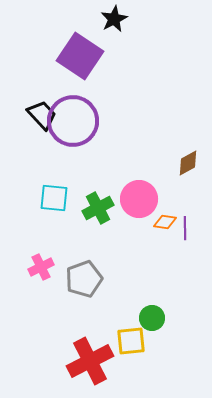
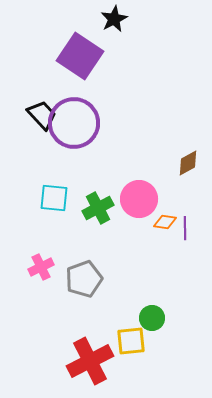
purple circle: moved 1 px right, 2 px down
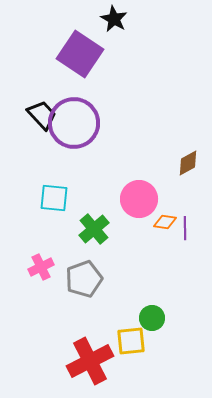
black star: rotated 16 degrees counterclockwise
purple square: moved 2 px up
green cross: moved 4 px left, 21 px down; rotated 12 degrees counterclockwise
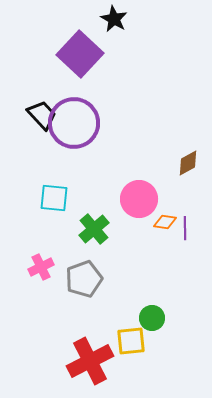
purple square: rotated 9 degrees clockwise
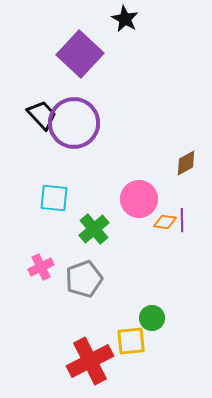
black star: moved 11 px right
brown diamond: moved 2 px left
purple line: moved 3 px left, 8 px up
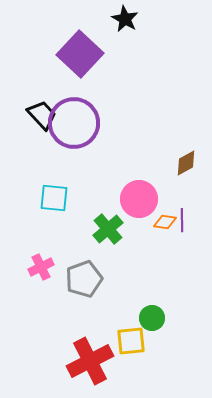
green cross: moved 14 px right
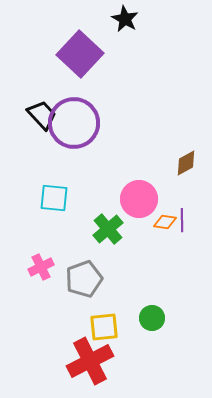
yellow square: moved 27 px left, 14 px up
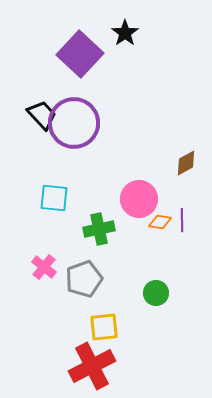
black star: moved 14 px down; rotated 8 degrees clockwise
orange diamond: moved 5 px left
green cross: moved 9 px left; rotated 28 degrees clockwise
pink cross: moved 3 px right; rotated 25 degrees counterclockwise
green circle: moved 4 px right, 25 px up
red cross: moved 2 px right, 5 px down
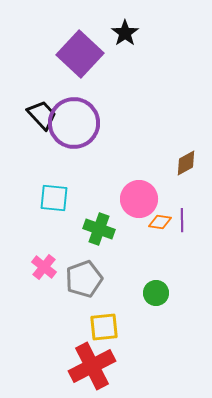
green cross: rotated 32 degrees clockwise
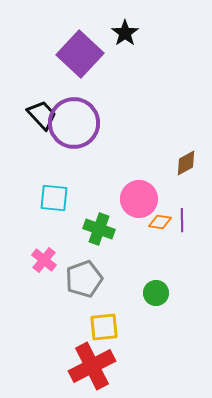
pink cross: moved 7 px up
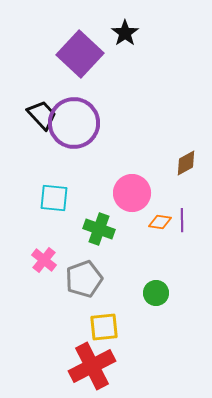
pink circle: moved 7 px left, 6 px up
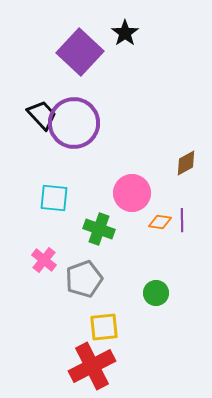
purple square: moved 2 px up
